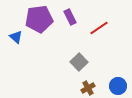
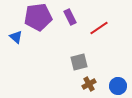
purple pentagon: moved 1 px left, 2 px up
gray square: rotated 30 degrees clockwise
brown cross: moved 1 px right, 4 px up
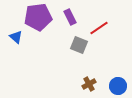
gray square: moved 17 px up; rotated 36 degrees clockwise
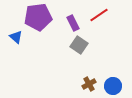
purple rectangle: moved 3 px right, 6 px down
red line: moved 13 px up
gray square: rotated 12 degrees clockwise
blue circle: moved 5 px left
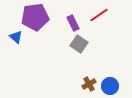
purple pentagon: moved 3 px left
gray square: moved 1 px up
blue circle: moved 3 px left
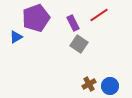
purple pentagon: moved 1 px right, 1 px down; rotated 12 degrees counterclockwise
blue triangle: rotated 48 degrees clockwise
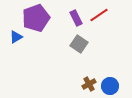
purple rectangle: moved 3 px right, 5 px up
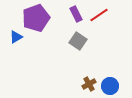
purple rectangle: moved 4 px up
gray square: moved 1 px left, 3 px up
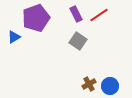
blue triangle: moved 2 px left
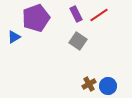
blue circle: moved 2 px left
